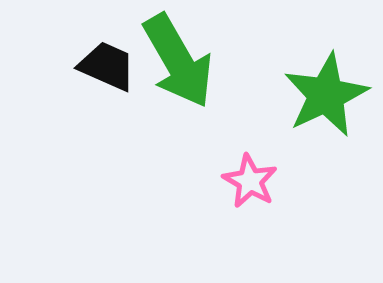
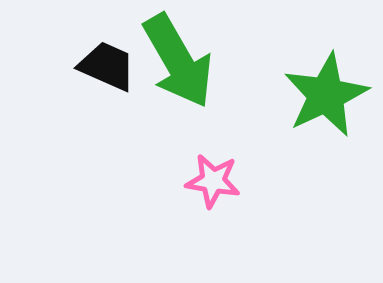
pink star: moved 37 px left; rotated 20 degrees counterclockwise
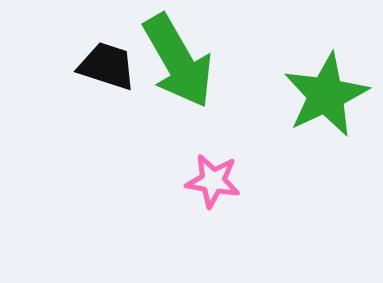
black trapezoid: rotated 6 degrees counterclockwise
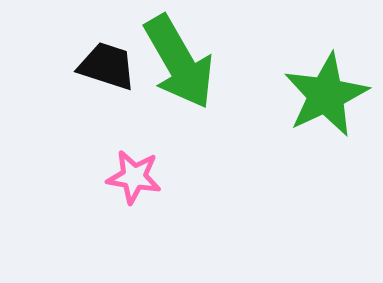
green arrow: moved 1 px right, 1 px down
pink star: moved 79 px left, 4 px up
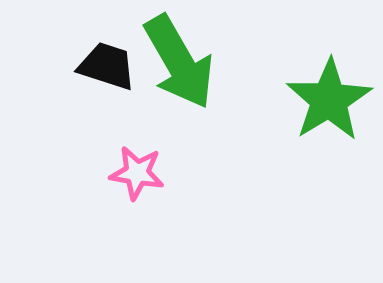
green star: moved 3 px right, 5 px down; rotated 6 degrees counterclockwise
pink star: moved 3 px right, 4 px up
